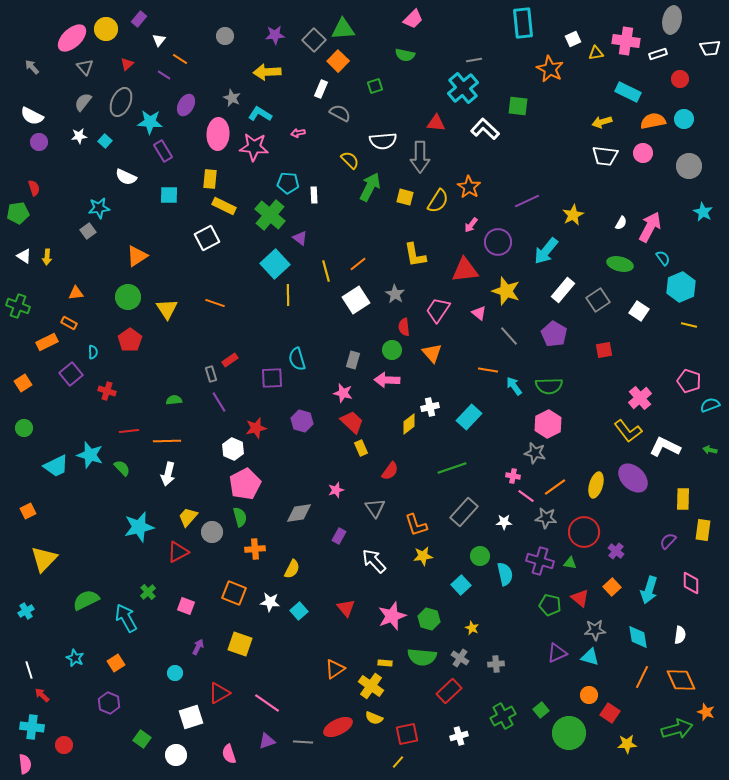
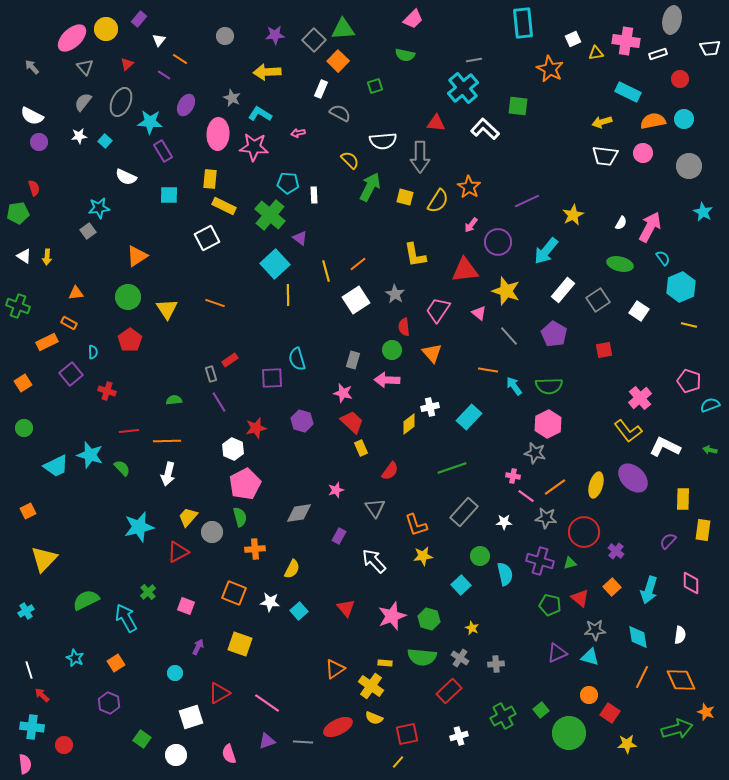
green triangle at (570, 563): rotated 24 degrees counterclockwise
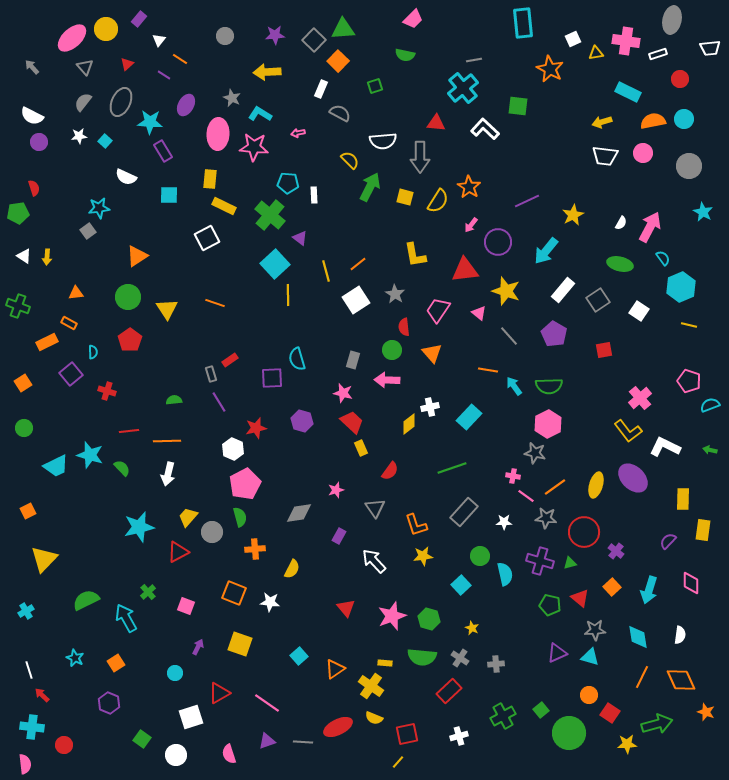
cyan square at (299, 611): moved 45 px down
green arrow at (677, 729): moved 20 px left, 5 px up
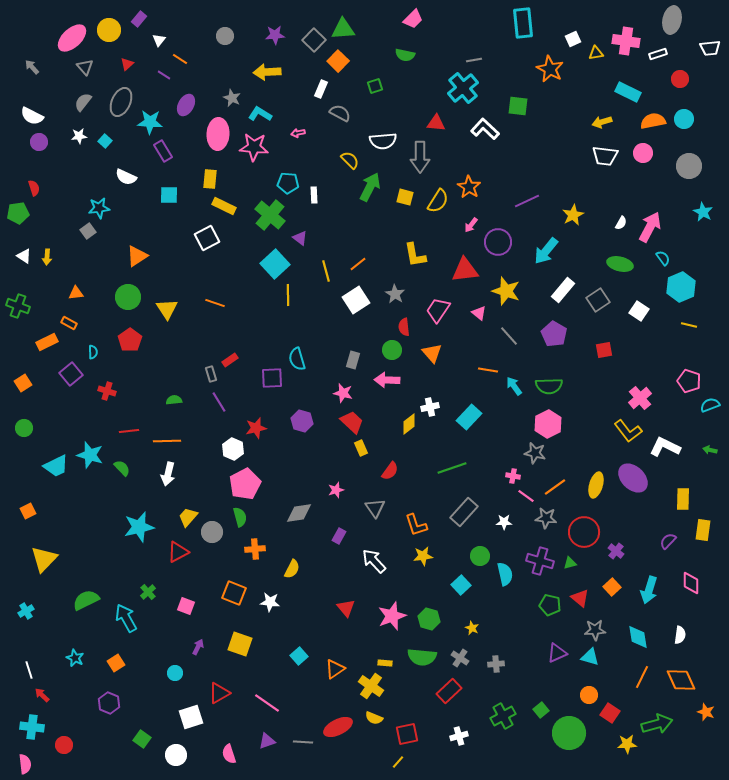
yellow circle at (106, 29): moved 3 px right, 1 px down
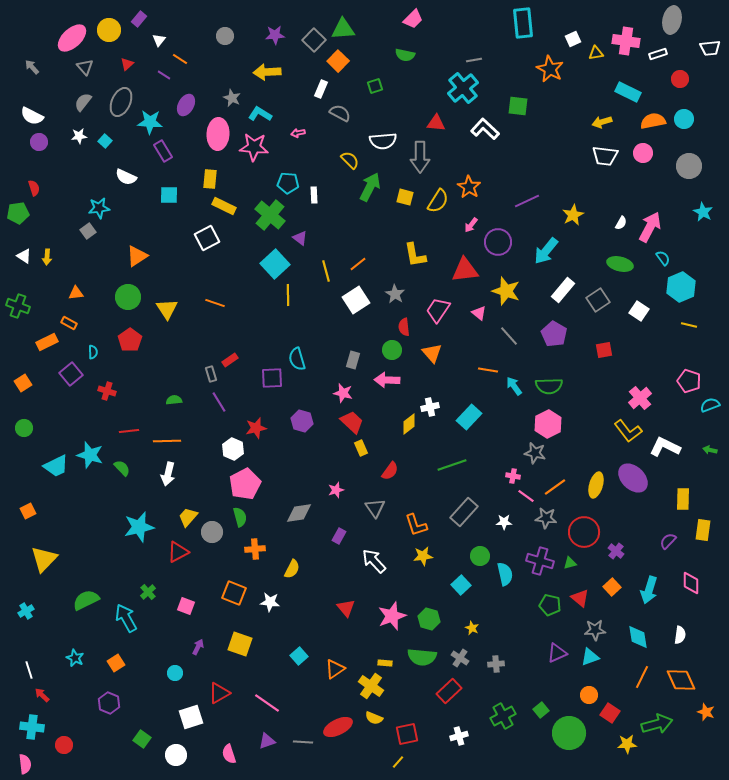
green line at (452, 468): moved 3 px up
cyan triangle at (590, 657): rotated 36 degrees counterclockwise
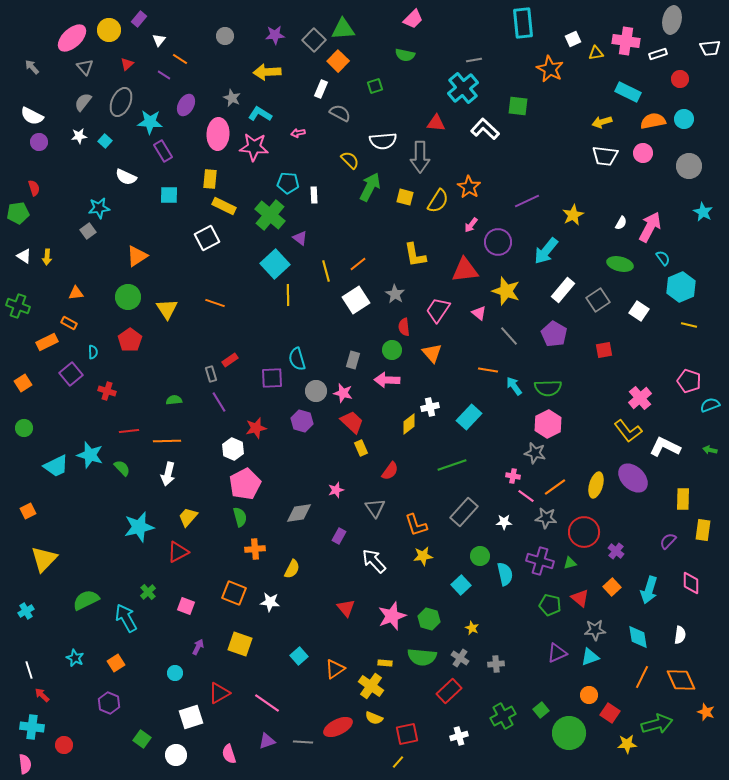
green semicircle at (549, 386): moved 1 px left, 2 px down
gray circle at (212, 532): moved 104 px right, 141 px up
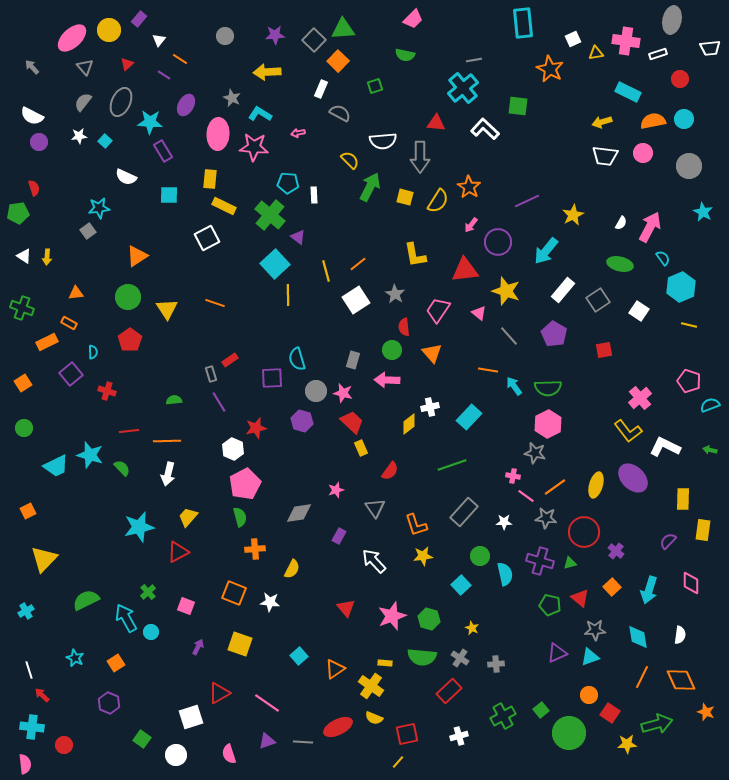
purple triangle at (300, 238): moved 2 px left, 1 px up
green cross at (18, 306): moved 4 px right, 2 px down
cyan circle at (175, 673): moved 24 px left, 41 px up
